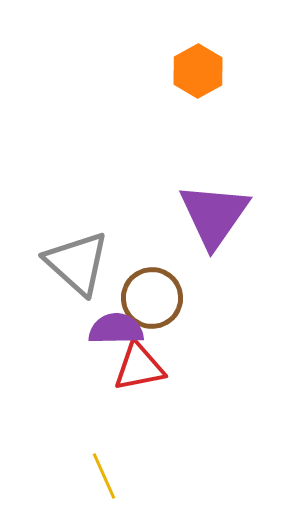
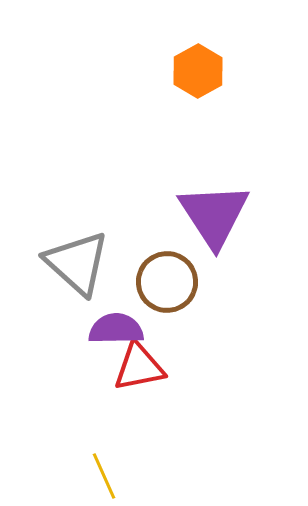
purple triangle: rotated 8 degrees counterclockwise
brown circle: moved 15 px right, 16 px up
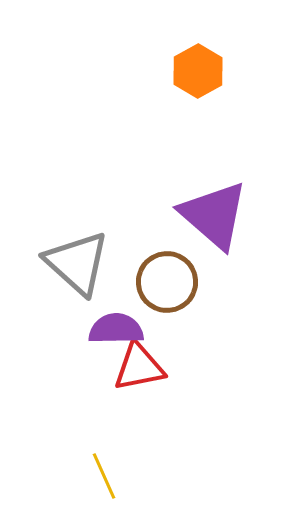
purple triangle: rotated 16 degrees counterclockwise
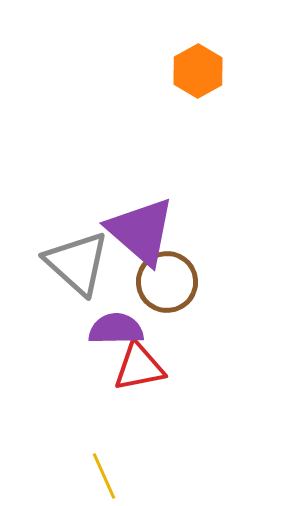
purple triangle: moved 73 px left, 16 px down
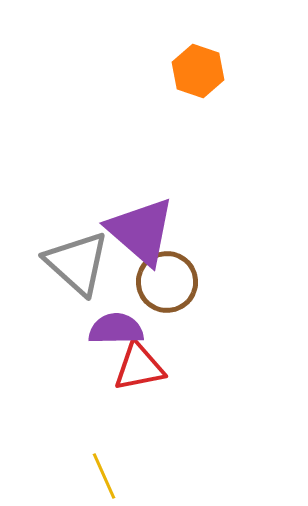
orange hexagon: rotated 12 degrees counterclockwise
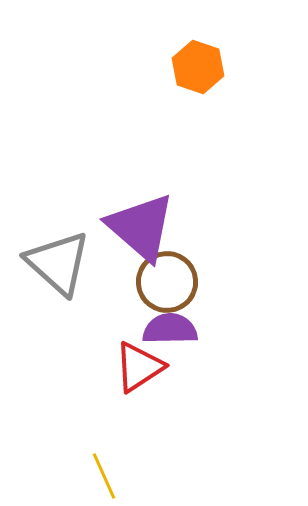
orange hexagon: moved 4 px up
purple triangle: moved 4 px up
gray triangle: moved 19 px left
purple semicircle: moved 54 px right
red triangle: rotated 22 degrees counterclockwise
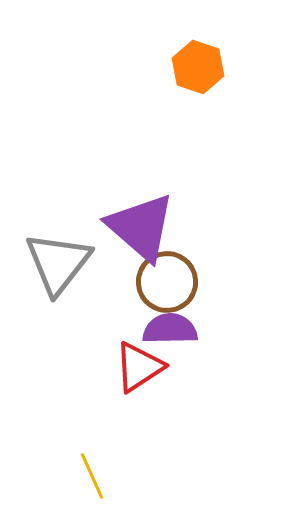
gray triangle: rotated 26 degrees clockwise
yellow line: moved 12 px left
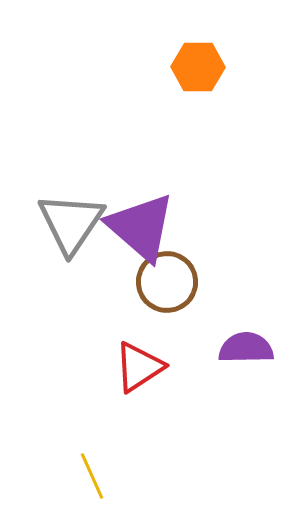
orange hexagon: rotated 18 degrees counterclockwise
gray triangle: moved 13 px right, 40 px up; rotated 4 degrees counterclockwise
purple semicircle: moved 76 px right, 19 px down
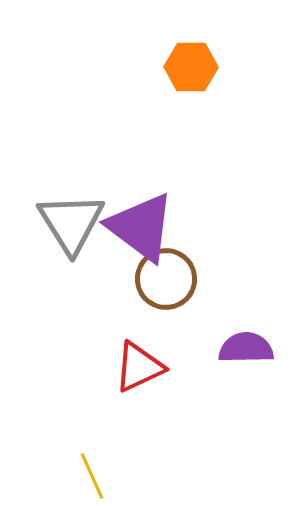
orange hexagon: moved 7 px left
gray triangle: rotated 6 degrees counterclockwise
purple triangle: rotated 4 degrees counterclockwise
brown circle: moved 1 px left, 3 px up
red triangle: rotated 8 degrees clockwise
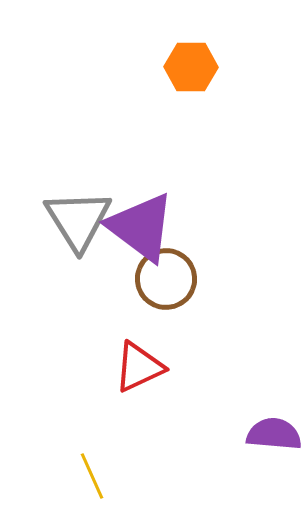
gray triangle: moved 7 px right, 3 px up
purple semicircle: moved 28 px right, 86 px down; rotated 6 degrees clockwise
